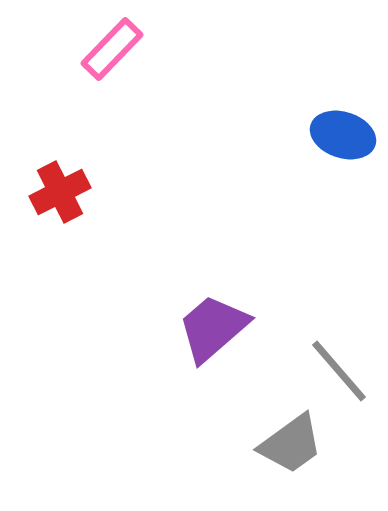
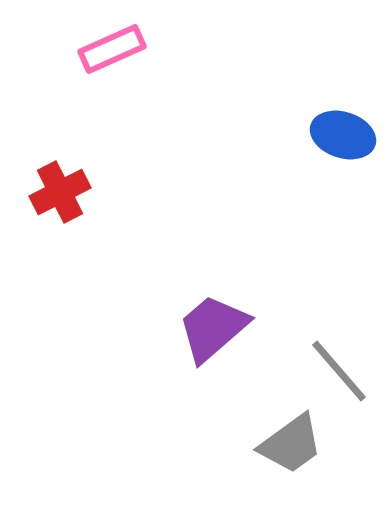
pink rectangle: rotated 22 degrees clockwise
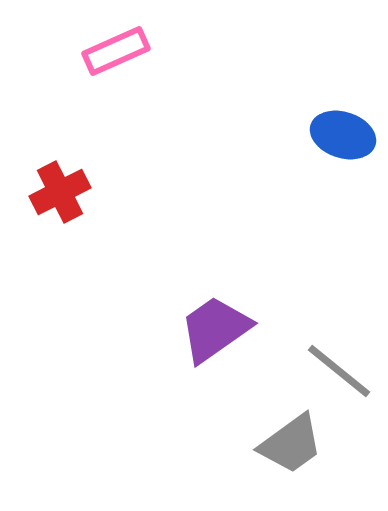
pink rectangle: moved 4 px right, 2 px down
purple trapezoid: moved 2 px right, 1 px down; rotated 6 degrees clockwise
gray line: rotated 10 degrees counterclockwise
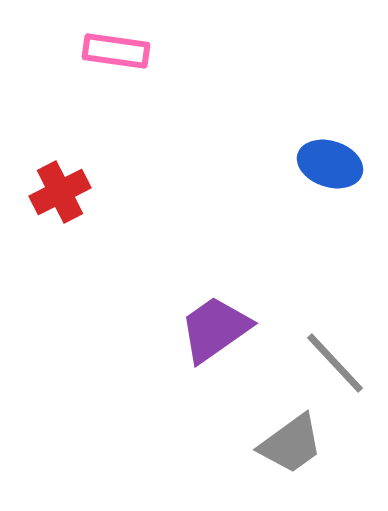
pink rectangle: rotated 32 degrees clockwise
blue ellipse: moved 13 px left, 29 px down
gray line: moved 4 px left, 8 px up; rotated 8 degrees clockwise
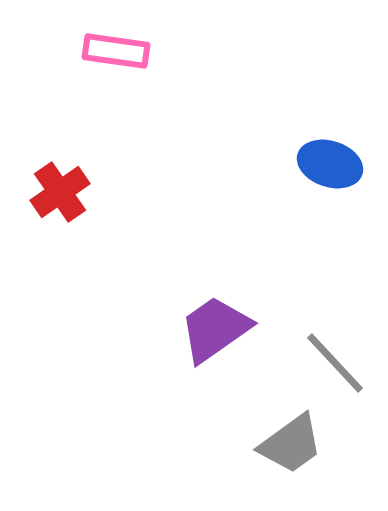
red cross: rotated 8 degrees counterclockwise
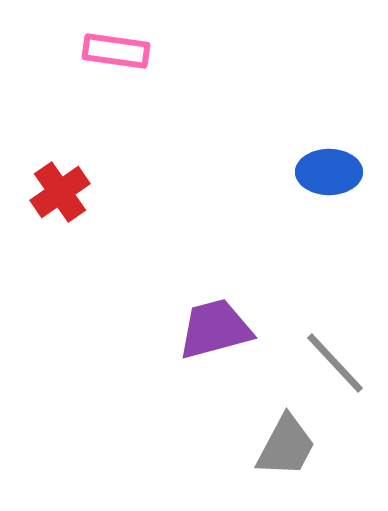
blue ellipse: moved 1 px left, 8 px down; rotated 18 degrees counterclockwise
purple trapezoid: rotated 20 degrees clockwise
gray trapezoid: moved 5 px left, 2 px down; rotated 26 degrees counterclockwise
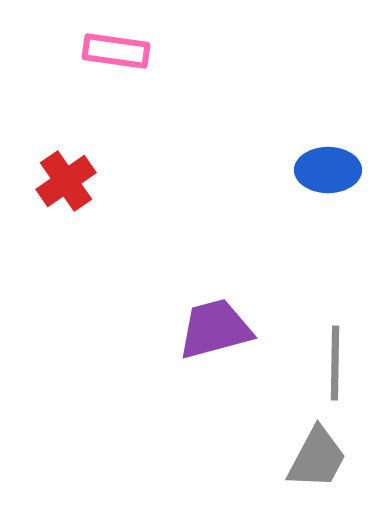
blue ellipse: moved 1 px left, 2 px up
red cross: moved 6 px right, 11 px up
gray line: rotated 44 degrees clockwise
gray trapezoid: moved 31 px right, 12 px down
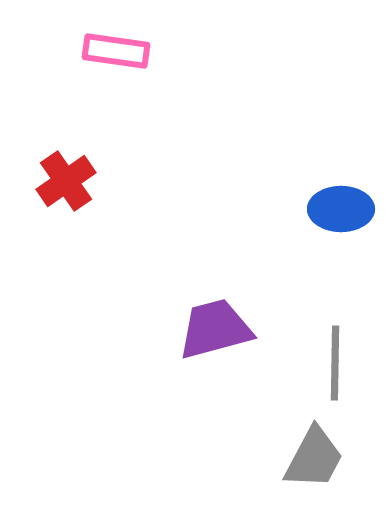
blue ellipse: moved 13 px right, 39 px down
gray trapezoid: moved 3 px left
